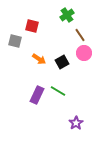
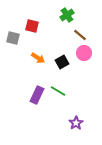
brown line: rotated 16 degrees counterclockwise
gray square: moved 2 px left, 3 px up
orange arrow: moved 1 px left, 1 px up
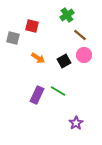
pink circle: moved 2 px down
black square: moved 2 px right, 1 px up
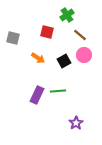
red square: moved 15 px right, 6 px down
green line: rotated 35 degrees counterclockwise
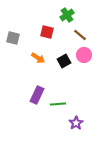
green line: moved 13 px down
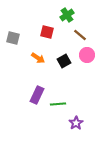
pink circle: moved 3 px right
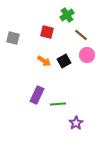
brown line: moved 1 px right
orange arrow: moved 6 px right, 3 px down
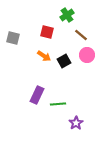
orange arrow: moved 5 px up
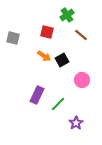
pink circle: moved 5 px left, 25 px down
black square: moved 2 px left, 1 px up
green line: rotated 42 degrees counterclockwise
